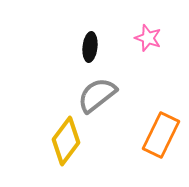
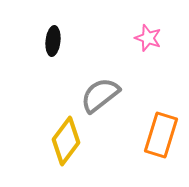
black ellipse: moved 37 px left, 6 px up
gray semicircle: moved 3 px right
orange rectangle: rotated 9 degrees counterclockwise
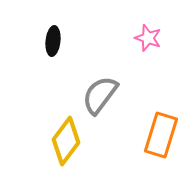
gray semicircle: rotated 15 degrees counterclockwise
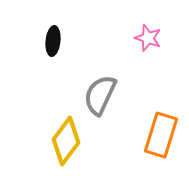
gray semicircle: rotated 12 degrees counterclockwise
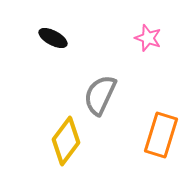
black ellipse: moved 3 px up; rotated 68 degrees counterclockwise
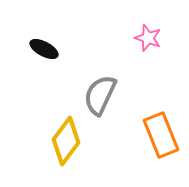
black ellipse: moved 9 px left, 11 px down
orange rectangle: rotated 39 degrees counterclockwise
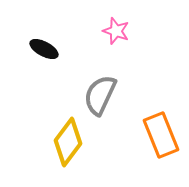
pink star: moved 32 px left, 7 px up
yellow diamond: moved 2 px right, 1 px down
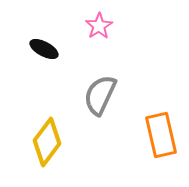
pink star: moved 17 px left, 5 px up; rotated 20 degrees clockwise
orange rectangle: rotated 9 degrees clockwise
yellow diamond: moved 21 px left
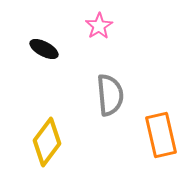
gray semicircle: moved 10 px right; rotated 150 degrees clockwise
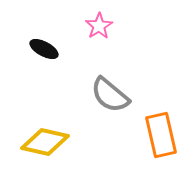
gray semicircle: rotated 135 degrees clockwise
yellow diamond: moved 2 px left; rotated 66 degrees clockwise
